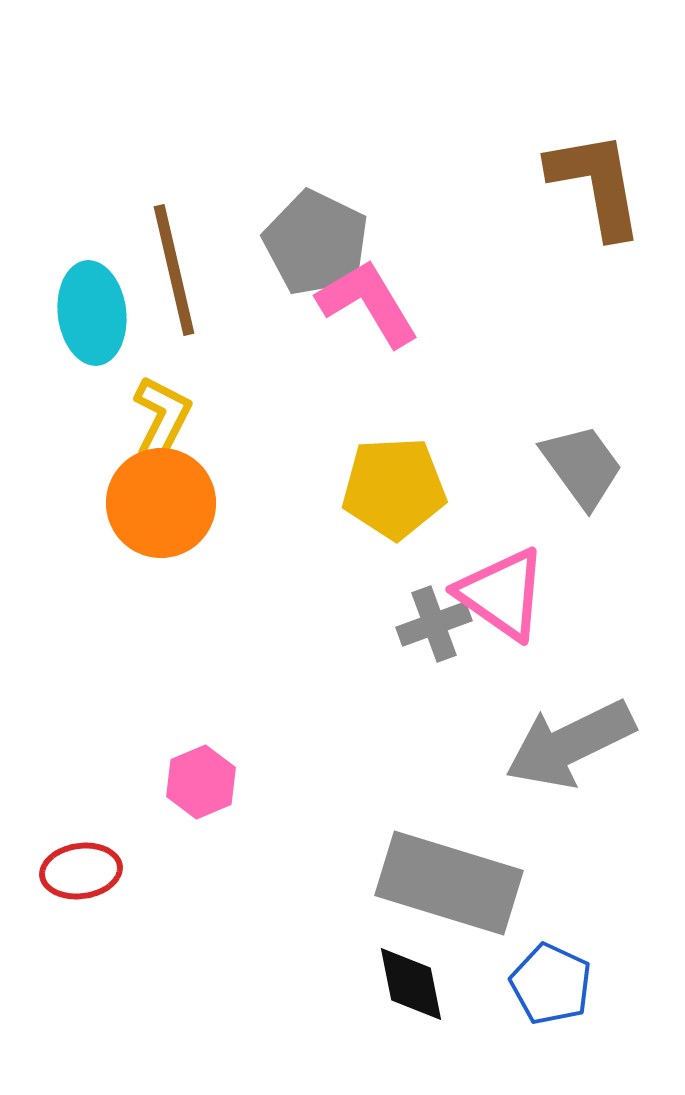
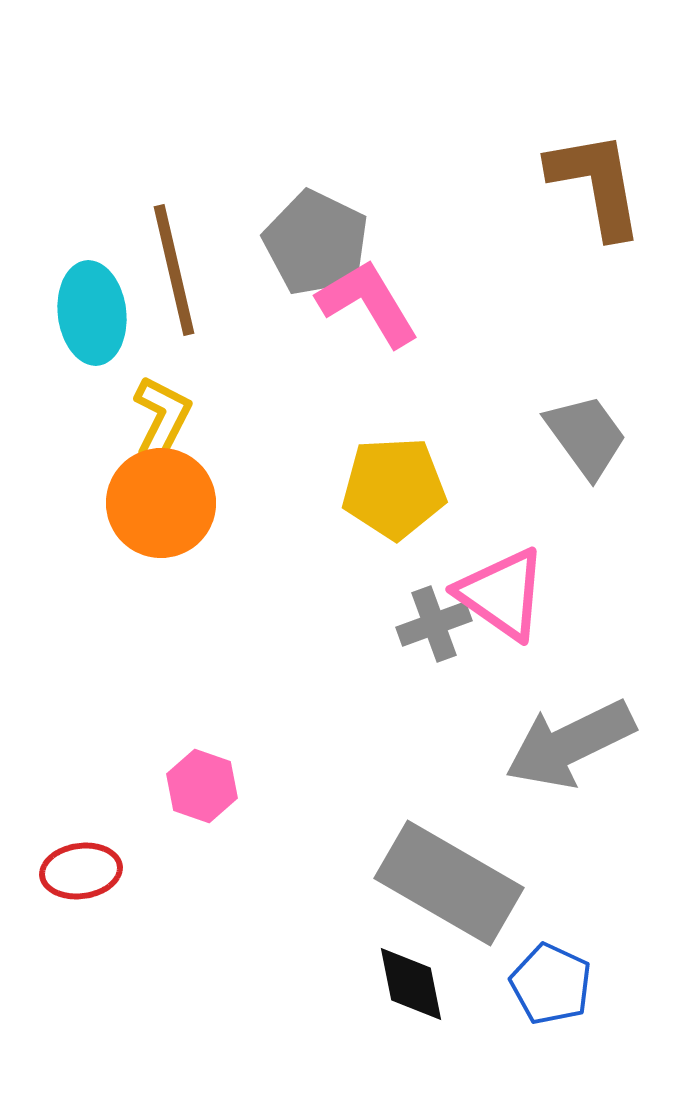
gray trapezoid: moved 4 px right, 30 px up
pink hexagon: moved 1 px right, 4 px down; rotated 18 degrees counterclockwise
gray rectangle: rotated 13 degrees clockwise
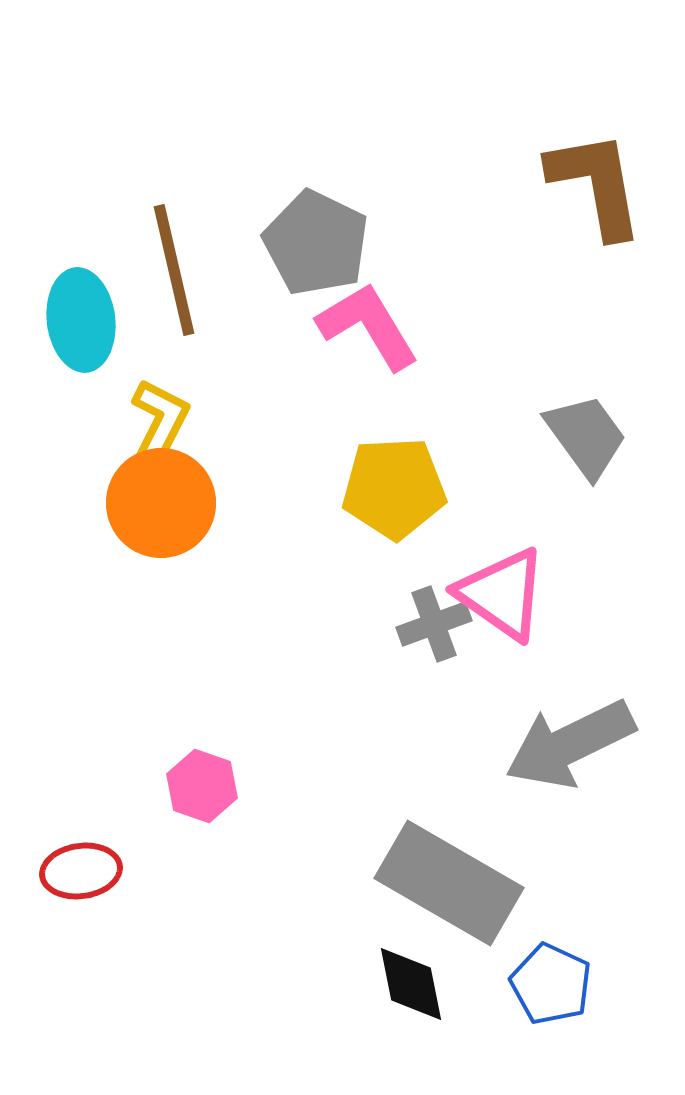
pink L-shape: moved 23 px down
cyan ellipse: moved 11 px left, 7 px down
yellow L-shape: moved 2 px left, 3 px down
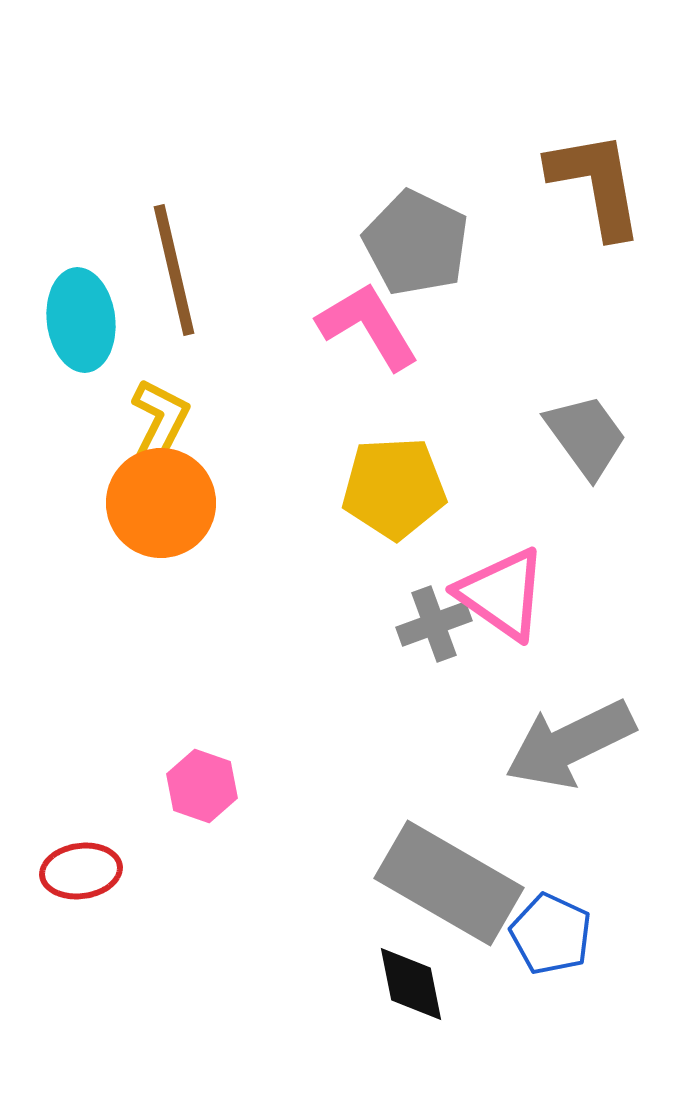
gray pentagon: moved 100 px right
blue pentagon: moved 50 px up
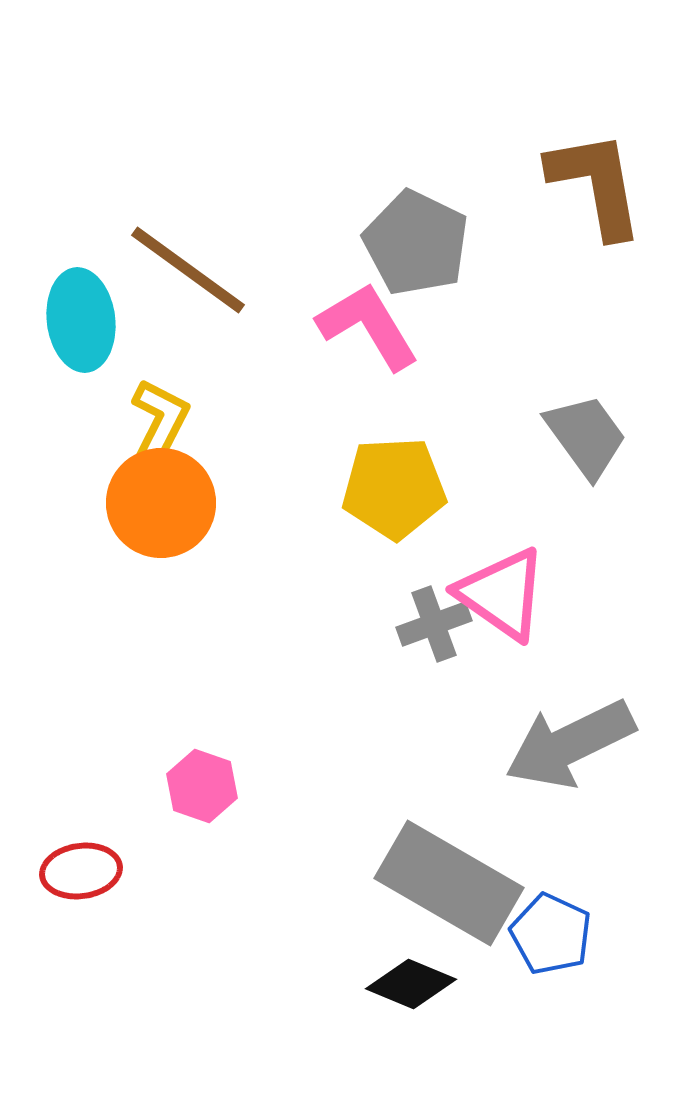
brown line: moved 14 px right; rotated 41 degrees counterclockwise
black diamond: rotated 56 degrees counterclockwise
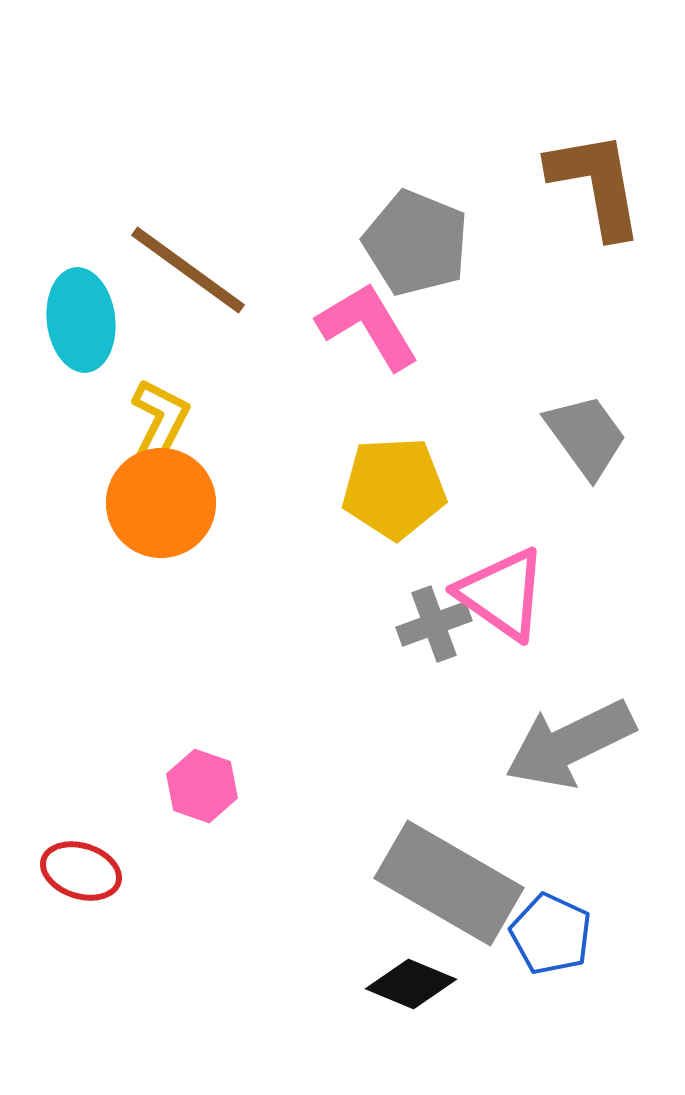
gray pentagon: rotated 4 degrees counterclockwise
red ellipse: rotated 26 degrees clockwise
